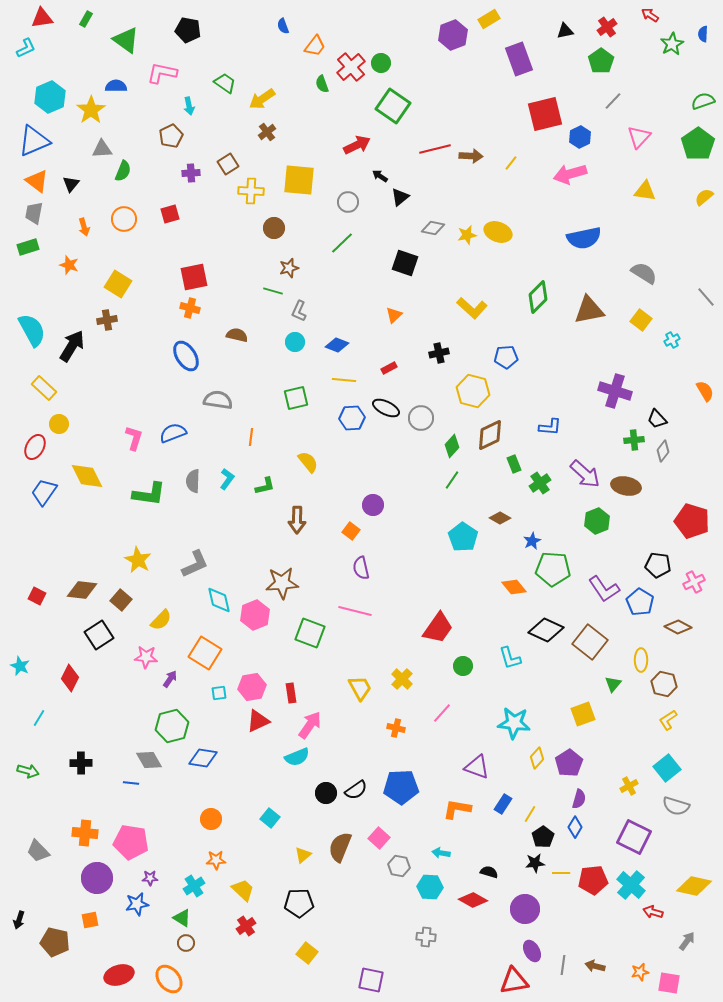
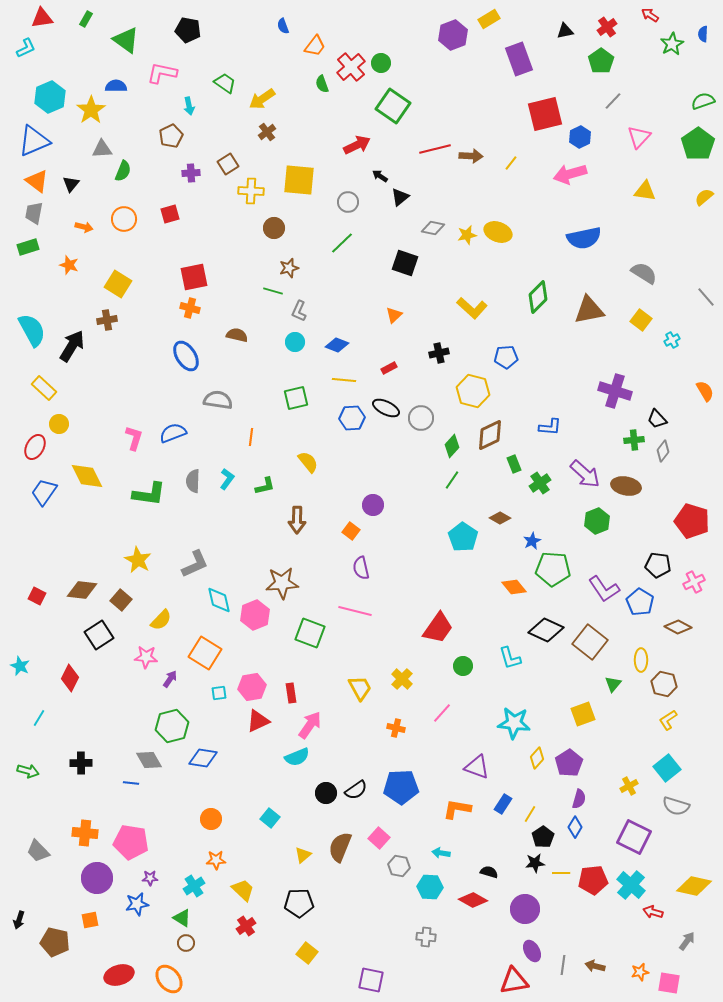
orange arrow at (84, 227): rotated 60 degrees counterclockwise
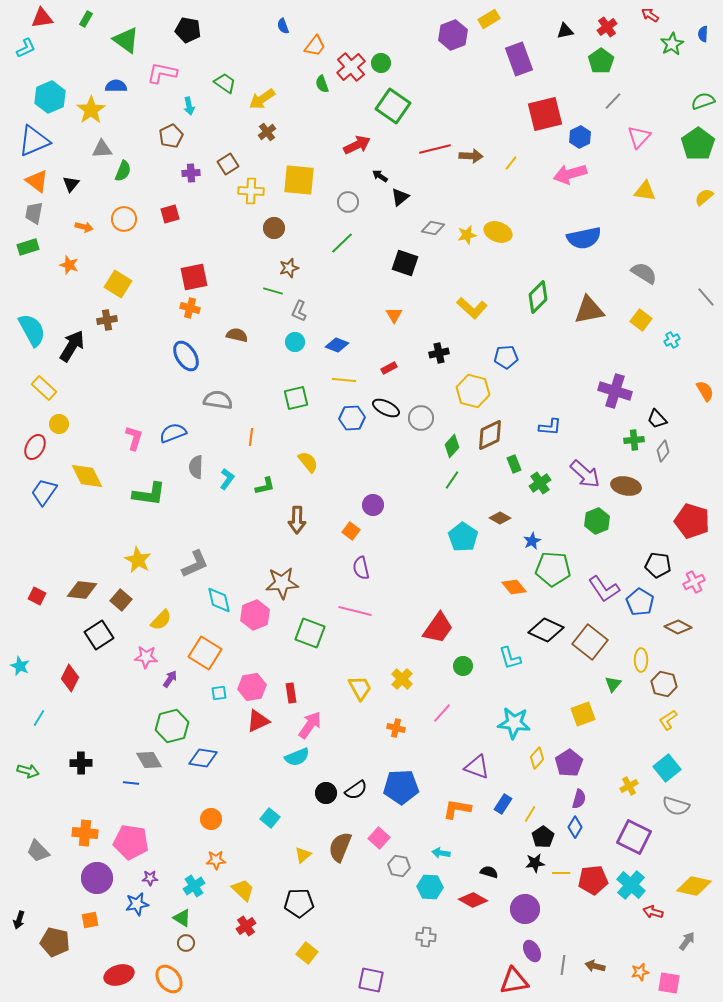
orange triangle at (394, 315): rotated 18 degrees counterclockwise
gray semicircle at (193, 481): moved 3 px right, 14 px up
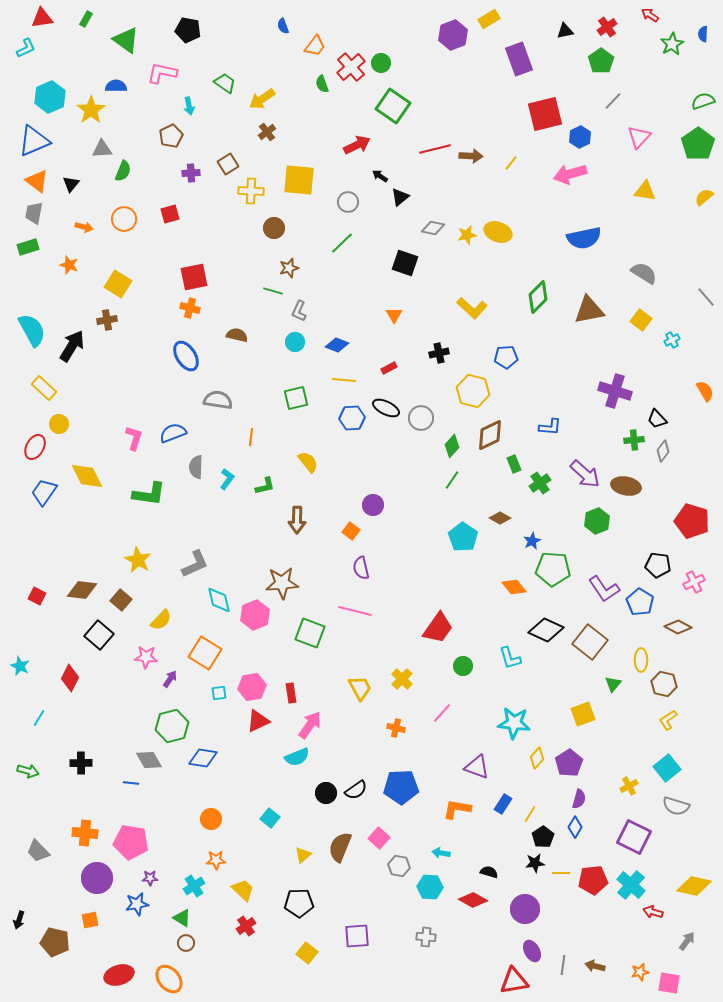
black square at (99, 635): rotated 16 degrees counterclockwise
purple square at (371, 980): moved 14 px left, 44 px up; rotated 16 degrees counterclockwise
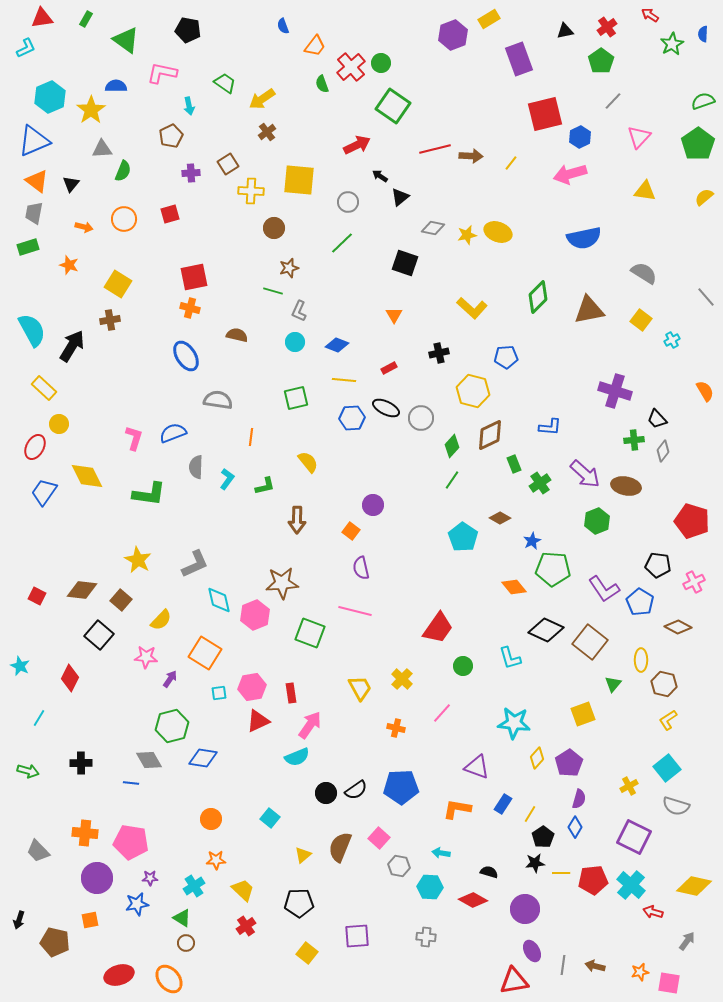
brown cross at (107, 320): moved 3 px right
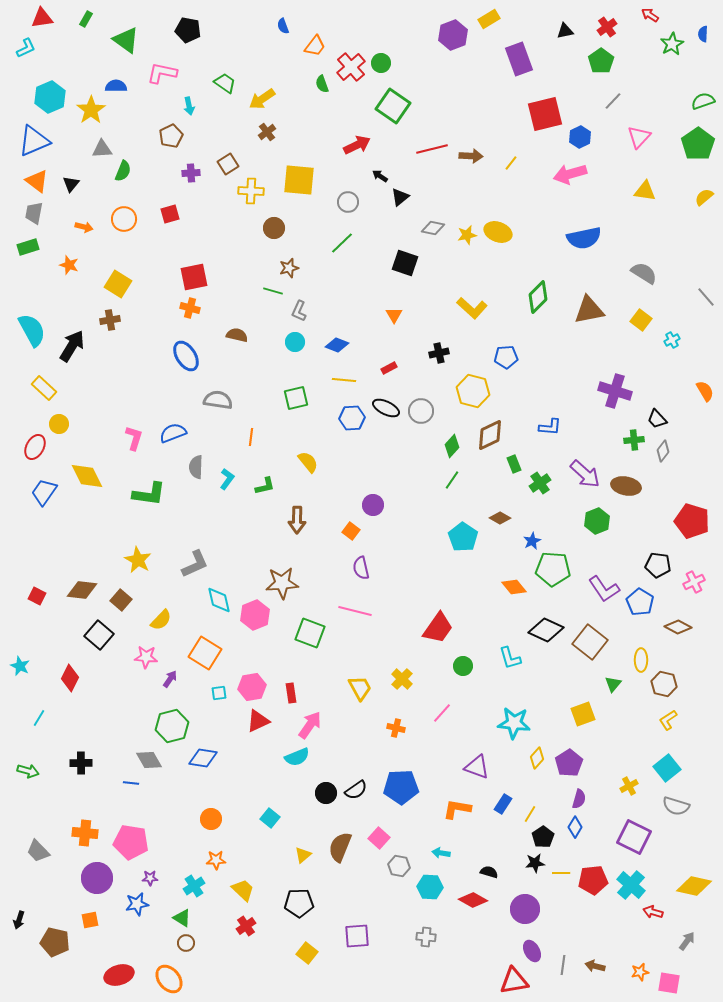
red line at (435, 149): moved 3 px left
gray circle at (421, 418): moved 7 px up
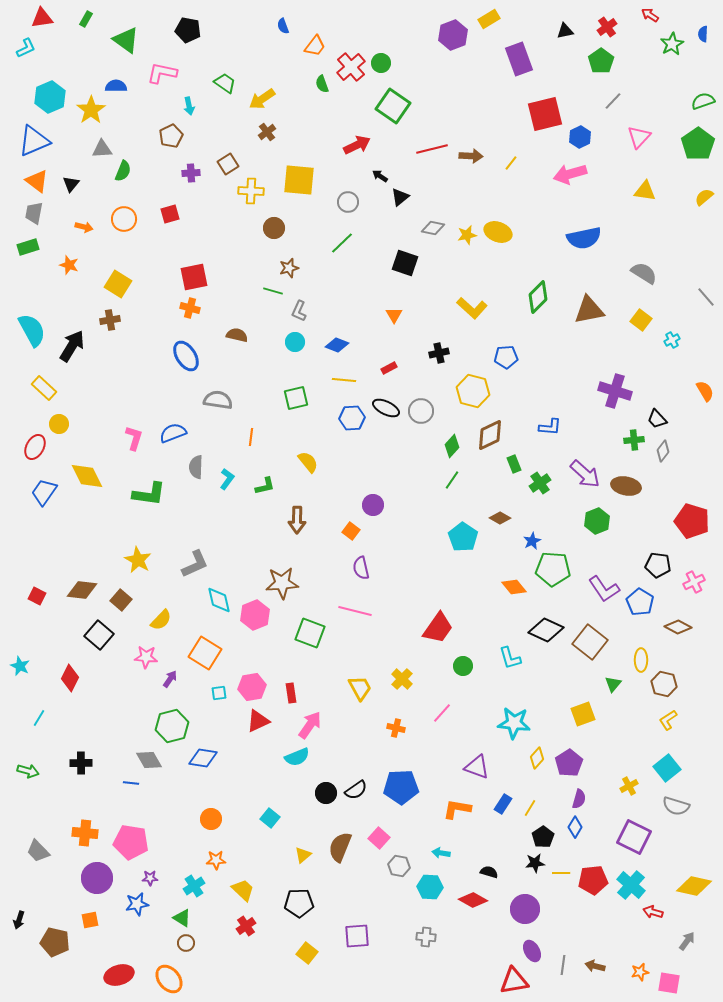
yellow line at (530, 814): moved 6 px up
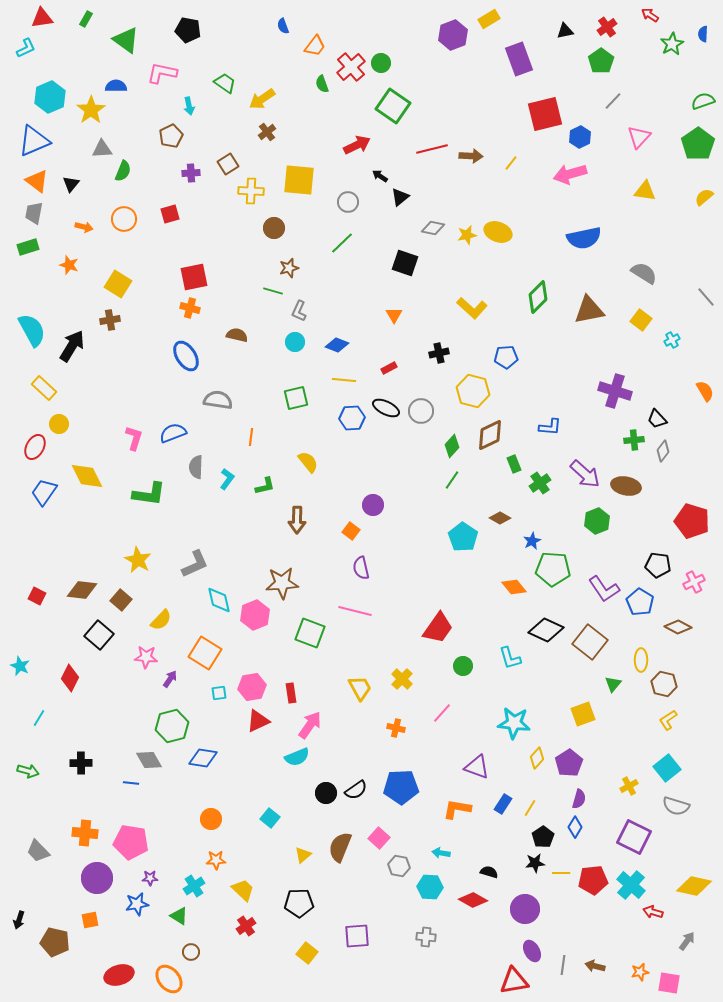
green triangle at (182, 918): moved 3 px left, 2 px up
brown circle at (186, 943): moved 5 px right, 9 px down
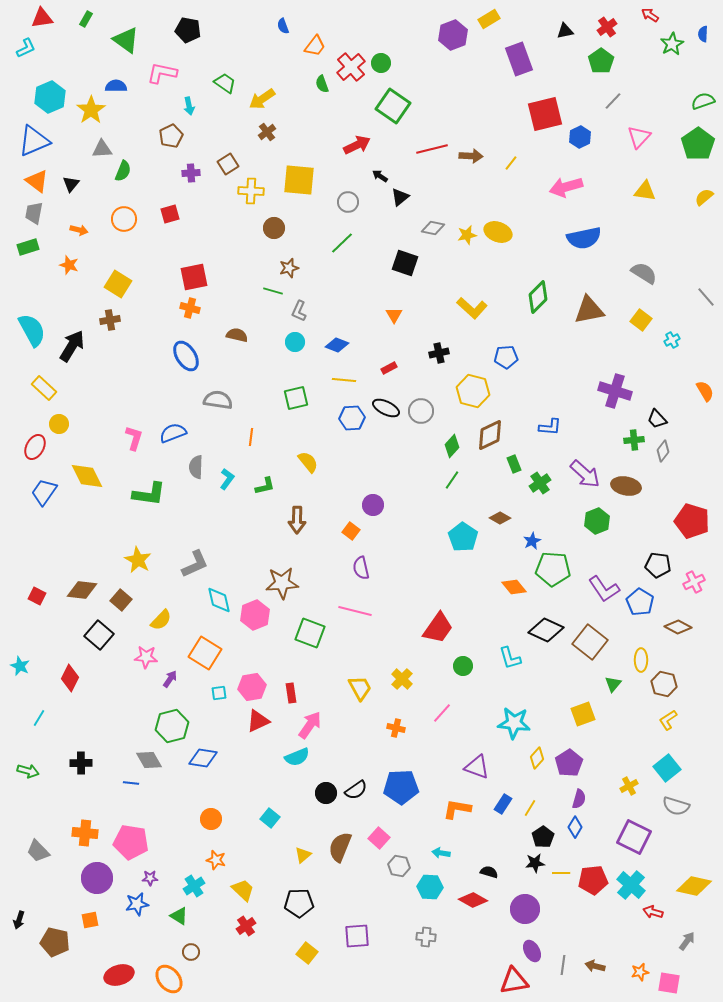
pink arrow at (570, 174): moved 4 px left, 13 px down
orange arrow at (84, 227): moved 5 px left, 3 px down
orange star at (216, 860): rotated 18 degrees clockwise
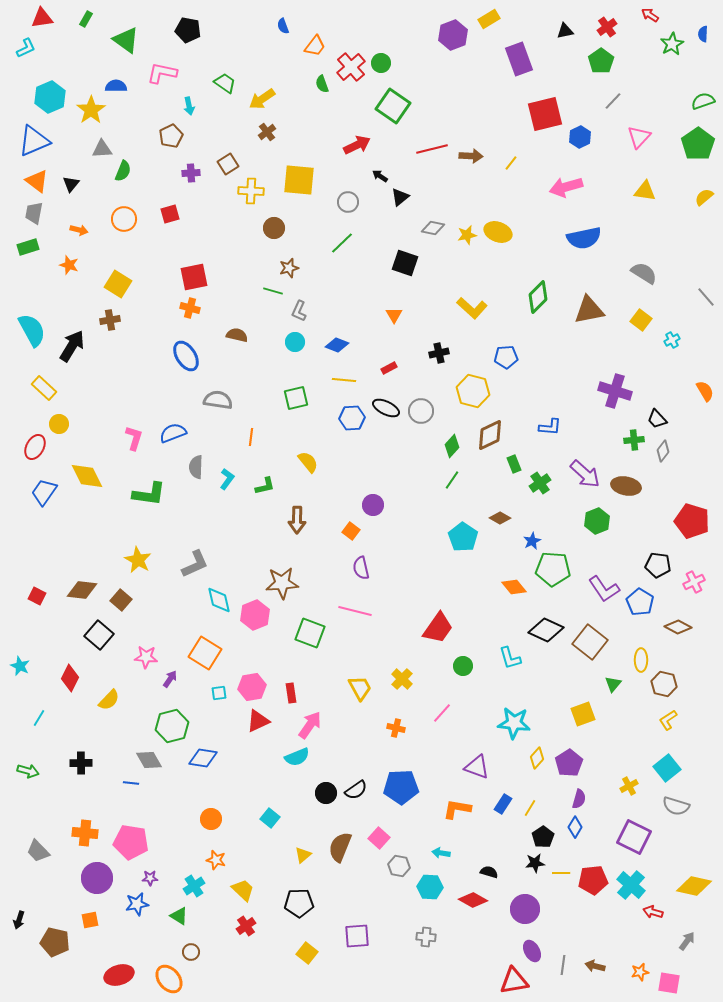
yellow semicircle at (161, 620): moved 52 px left, 80 px down
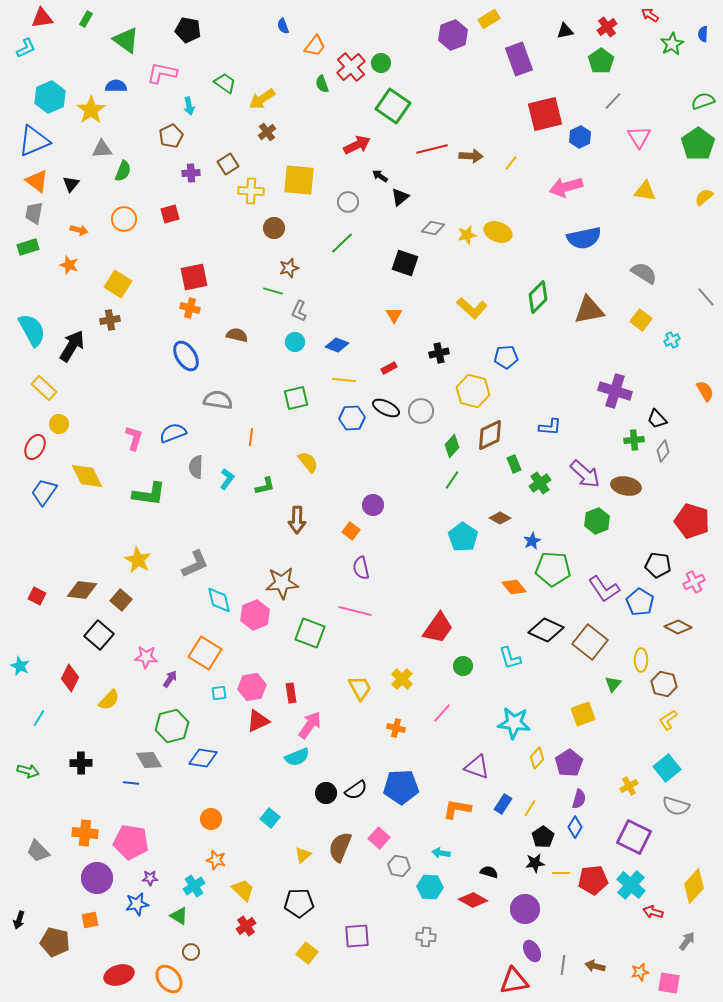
pink triangle at (639, 137): rotated 15 degrees counterclockwise
yellow diamond at (694, 886): rotated 60 degrees counterclockwise
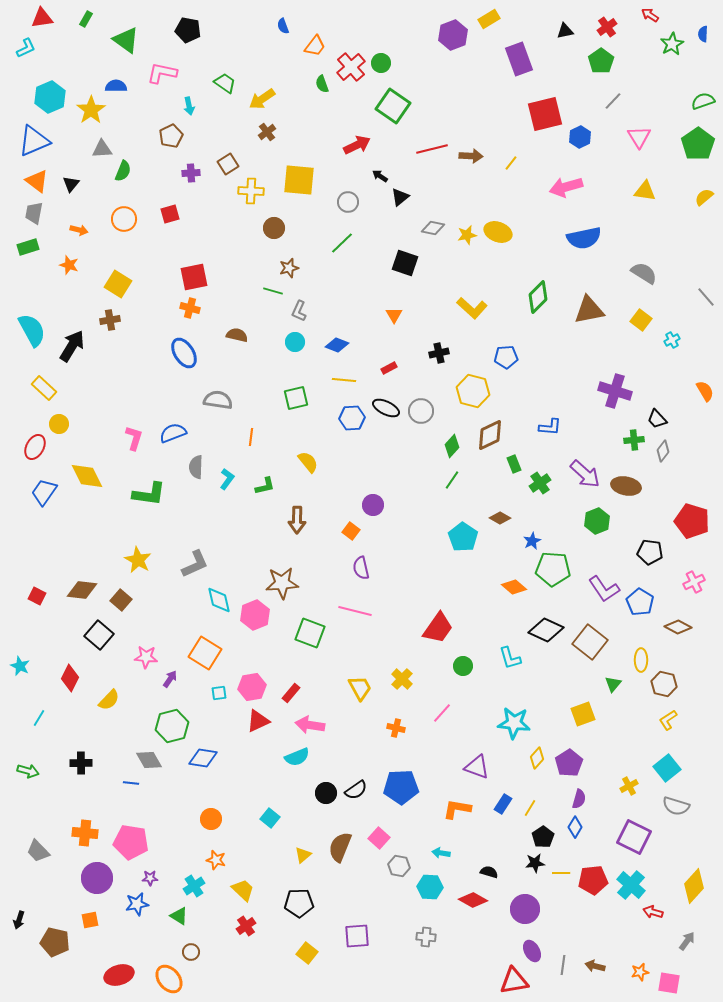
blue ellipse at (186, 356): moved 2 px left, 3 px up
black pentagon at (658, 565): moved 8 px left, 13 px up
orange diamond at (514, 587): rotated 10 degrees counterclockwise
red rectangle at (291, 693): rotated 48 degrees clockwise
pink arrow at (310, 725): rotated 116 degrees counterclockwise
